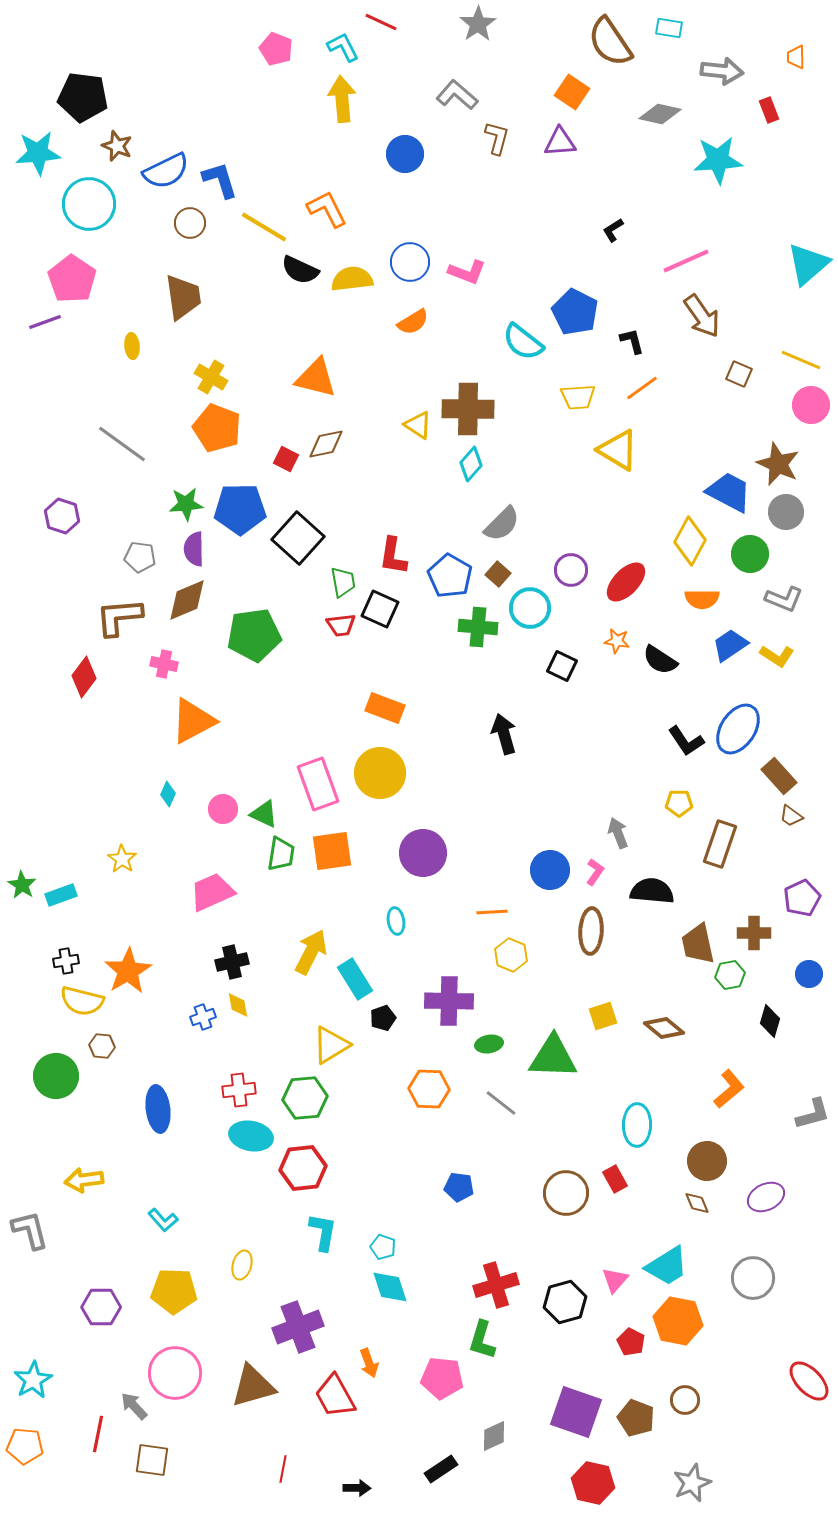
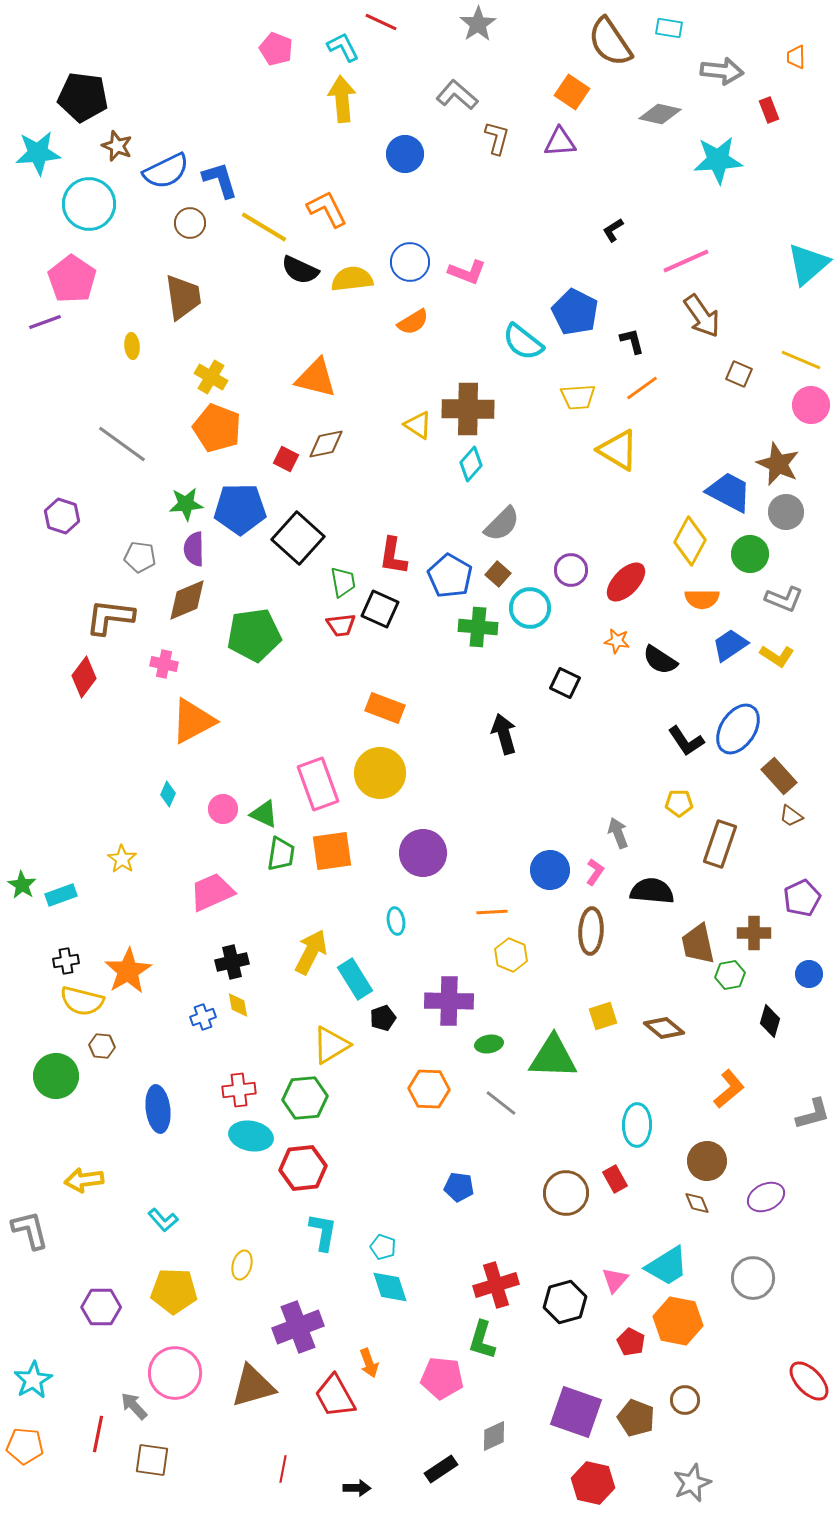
brown L-shape at (119, 617): moved 9 px left; rotated 12 degrees clockwise
black square at (562, 666): moved 3 px right, 17 px down
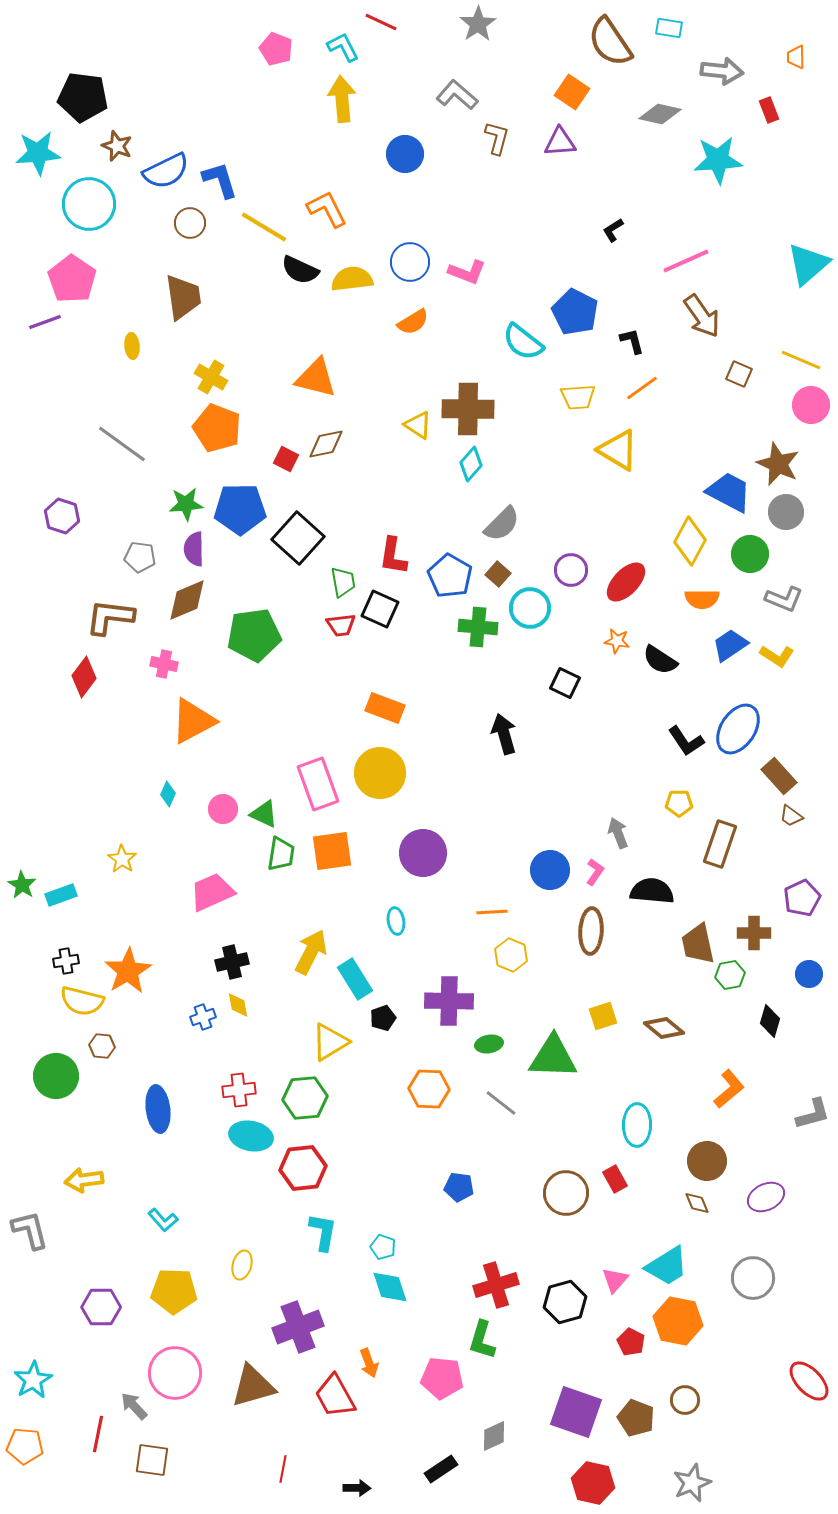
yellow triangle at (331, 1045): moved 1 px left, 3 px up
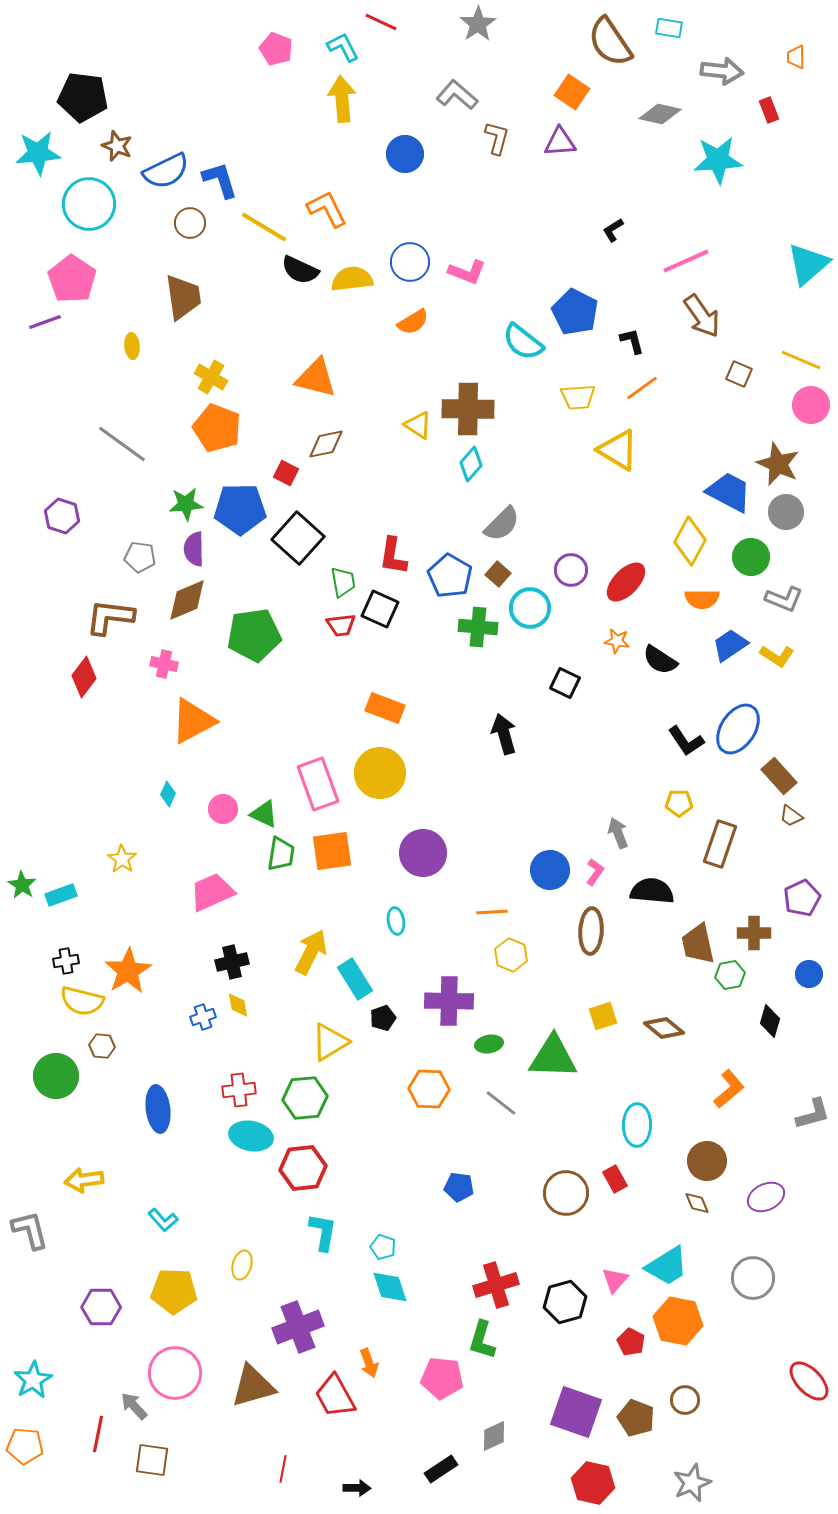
red square at (286, 459): moved 14 px down
green circle at (750, 554): moved 1 px right, 3 px down
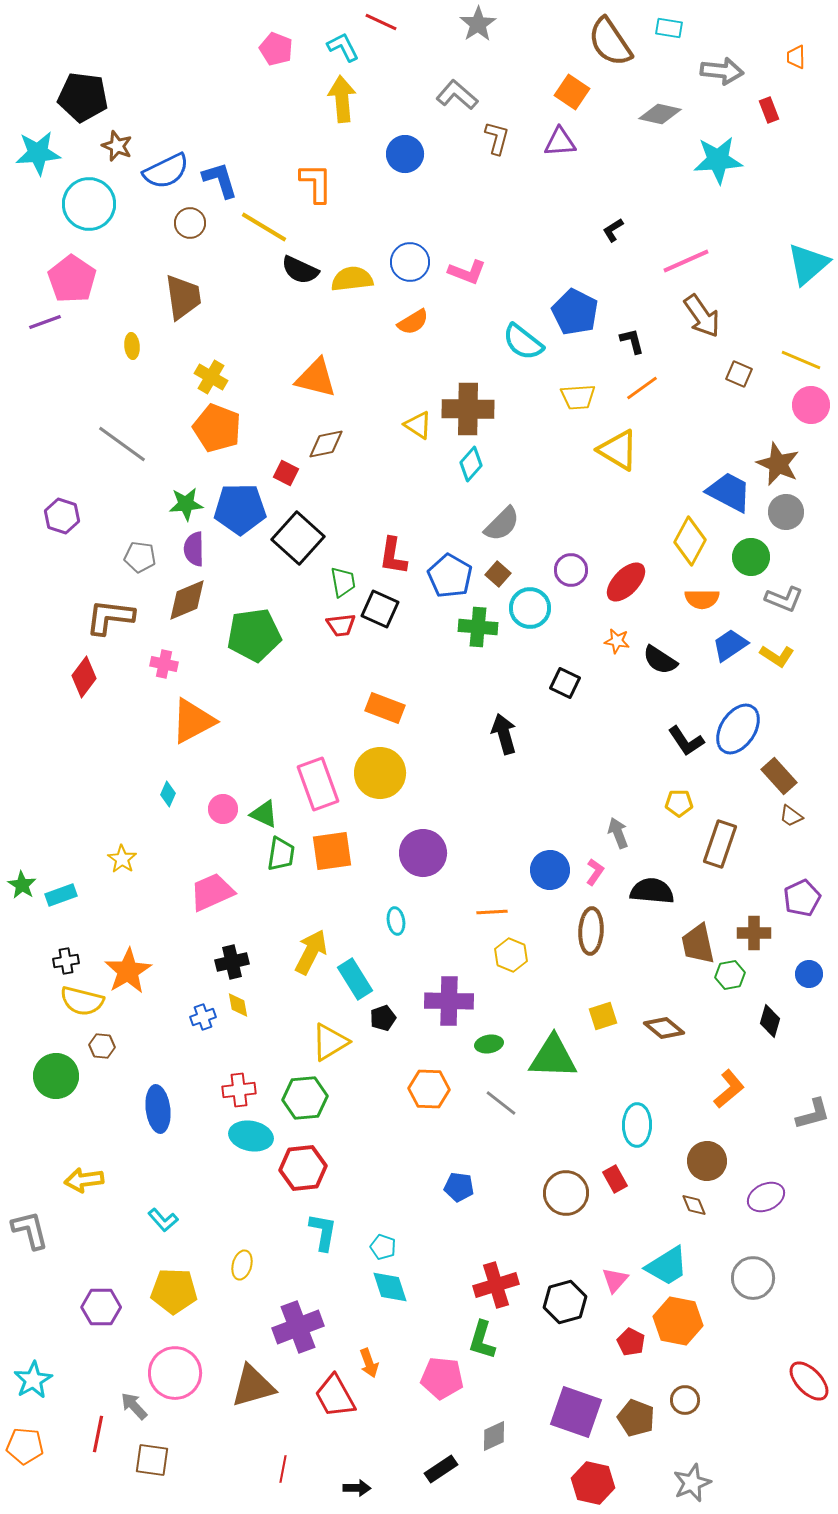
orange L-shape at (327, 209): moved 11 px left, 26 px up; rotated 27 degrees clockwise
brown diamond at (697, 1203): moved 3 px left, 2 px down
